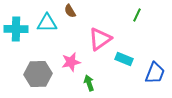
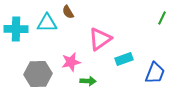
brown semicircle: moved 2 px left, 1 px down
green line: moved 25 px right, 3 px down
cyan rectangle: rotated 42 degrees counterclockwise
green arrow: moved 1 px left, 2 px up; rotated 112 degrees clockwise
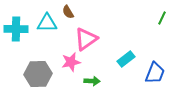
pink triangle: moved 14 px left
cyan rectangle: moved 2 px right; rotated 18 degrees counterclockwise
green arrow: moved 4 px right
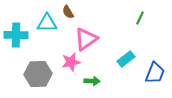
green line: moved 22 px left
cyan cross: moved 6 px down
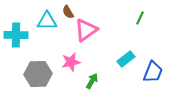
cyan triangle: moved 2 px up
pink triangle: moved 9 px up
blue trapezoid: moved 2 px left, 1 px up
green arrow: rotated 63 degrees counterclockwise
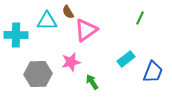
green arrow: moved 1 px down; rotated 63 degrees counterclockwise
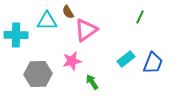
green line: moved 1 px up
pink star: moved 1 px right, 1 px up
blue trapezoid: moved 9 px up
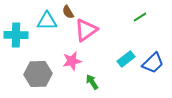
green line: rotated 32 degrees clockwise
blue trapezoid: rotated 25 degrees clockwise
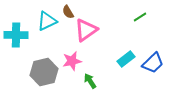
cyan triangle: rotated 25 degrees counterclockwise
gray hexagon: moved 6 px right, 2 px up; rotated 12 degrees counterclockwise
green arrow: moved 2 px left, 1 px up
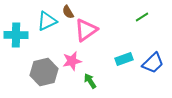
green line: moved 2 px right
cyan rectangle: moved 2 px left; rotated 18 degrees clockwise
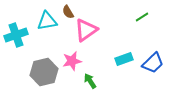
cyan triangle: rotated 15 degrees clockwise
cyan cross: rotated 20 degrees counterclockwise
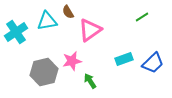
pink triangle: moved 4 px right
cyan cross: moved 3 px up; rotated 15 degrees counterclockwise
